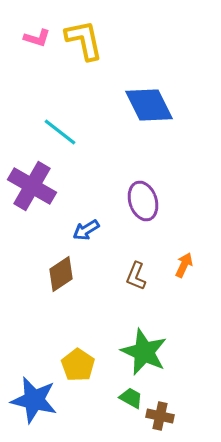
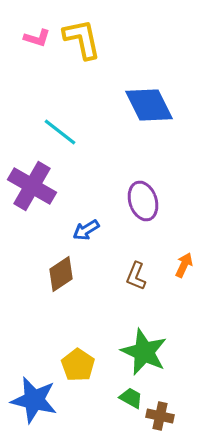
yellow L-shape: moved 2 px left, 1 px up
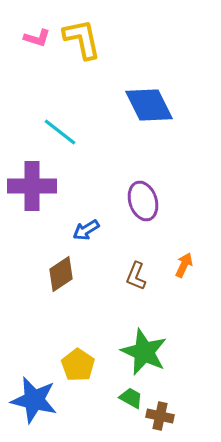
purple cross: rotated 30 degrees counterclockwise
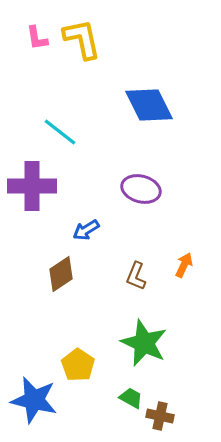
pink L-shape: rotated 64 degrees clockwise
purple ellipse: moved 2 px left, 12 px up; rotated 57 degrees counterclockwise
green star: moved 9 px up
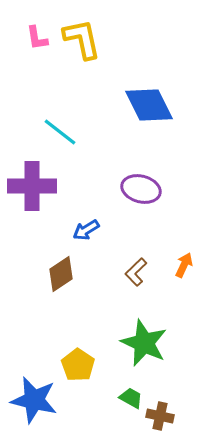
brown L-shape: moved 4 px up; rotated 24 degrees clockwise
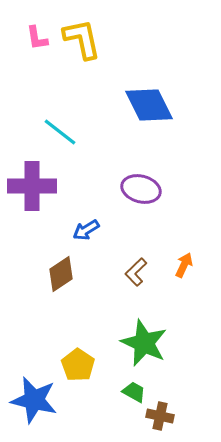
green trapezoid: moved 3 px right, 6 px up
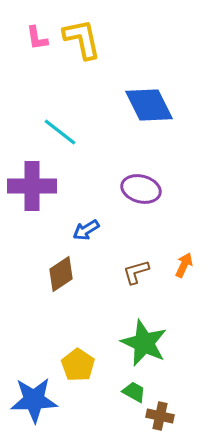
brown L-shape: rotated 28 degrees clockwise
blue star: rotated 15 degrees counterclockwise
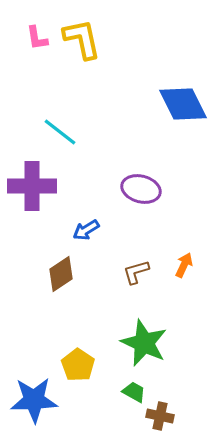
blue diamond: moved 34 px right, 1 px up
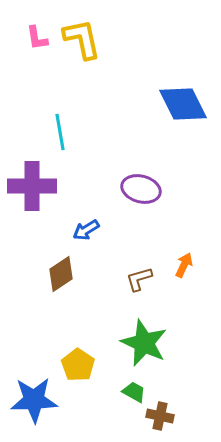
cyan line: rotated 42 degrees clockwise
brown L-shape: moved 3 px right, 7 px down
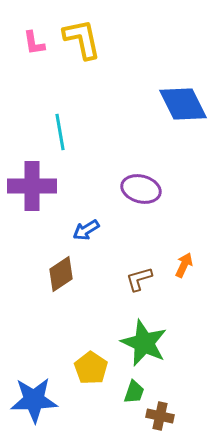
pink L-shape: moved 3 px left, 5 px down
yellow pentagon: moved 13 px right, 3 px down
green trapezoid: rotated 80 degrees clockwise
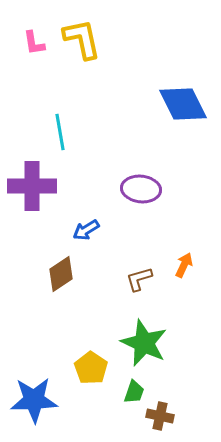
purple ellipse: rotated 9 degrees counterclockwise
